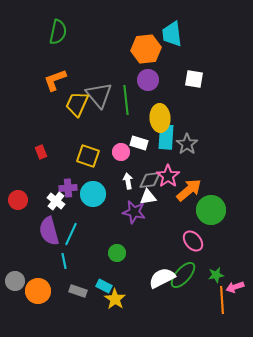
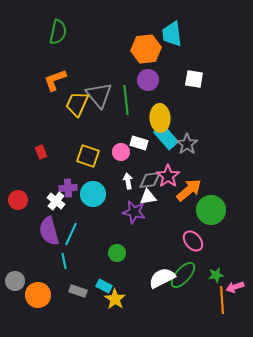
cyan rectangle at (166, 137): rotated 45 degrees counterclockwise
orange circle at (38, 291): moved 4 px down
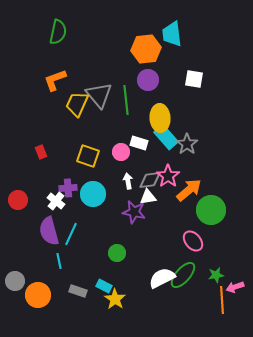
cyan line at (64, 261): moved 5 px left
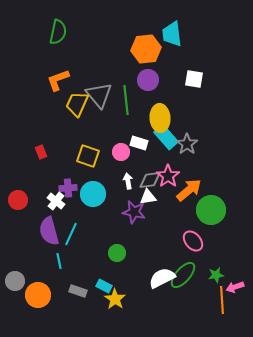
orange L-shape at (55, 80): moved 3 px right
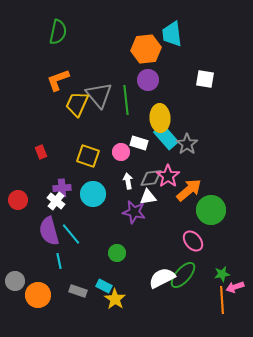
white square at (194, 79): moved 11 px right
gray diamond at (150, 180): moved 1 px right, 2 px up
purple cross at (68, 188): moved 6 px left
cyan line at (71, 234): rotated 65 degrees counterclockwise
green star at (216, 275): moved 6 px right, 1 px up
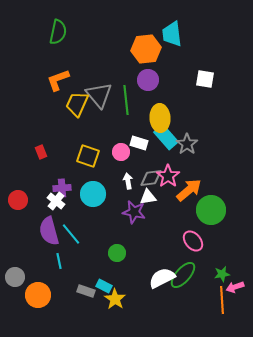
gray circle at (15, 281): moved 4 px up
gray rectangle at (78, 291): moved 8 px right
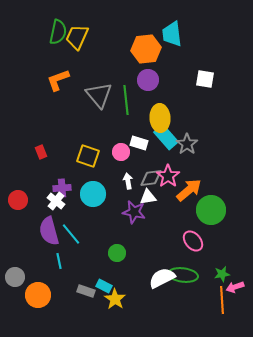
yellow trapezoid at (77, 104): moved 67 px up
green ellipse at (183, 275): rotated 56 degrees clockwise
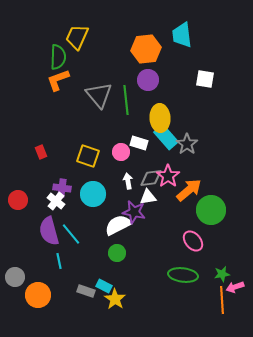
green semicircle at (58, 32): moved 25 px down; rotated 10 degrees counterclockwise
cyan trapezoid at (172, 34): moved 10 px right, 1 px down
purple cross at (62, 188): rotated 12 degrees clockwise
white semicircle at (162, 278): moved 44 px left, 53 px up
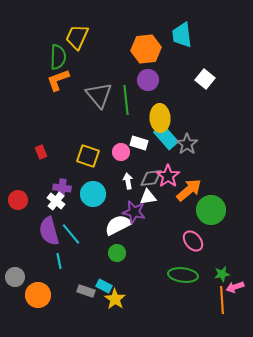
white square at (205, 79): rotated 30 degrees clockwise
